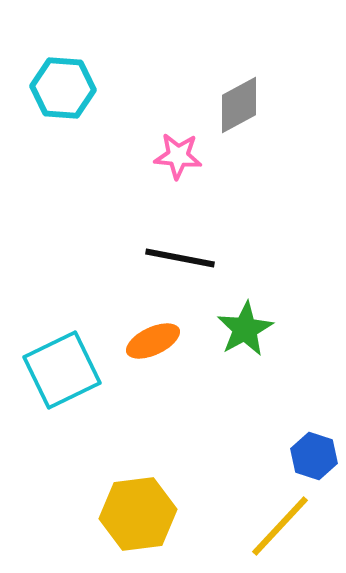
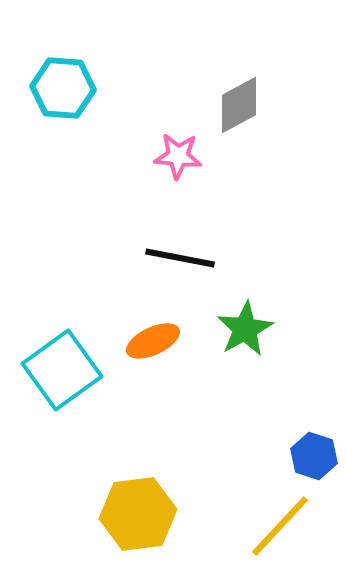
cyan square: rotated 10 degrees counterclockwise
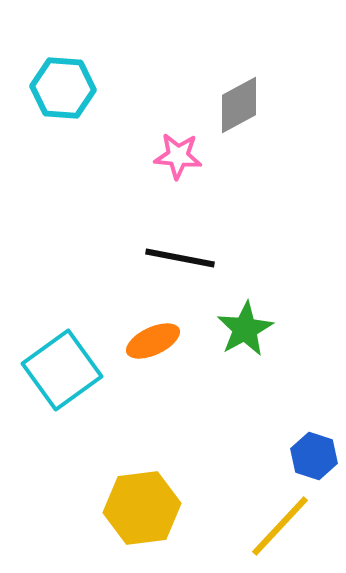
yellow hexagon: moved 4 px right, 6 px up
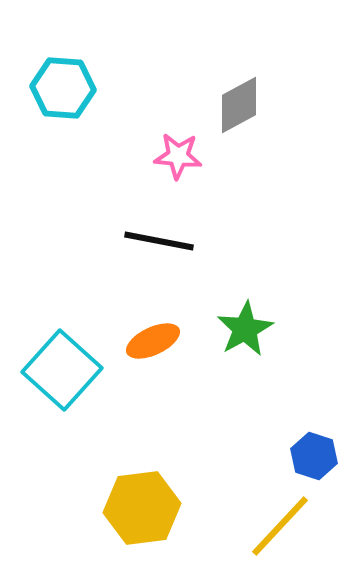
black line: moved 21 px left, 17 px up
cyan square: rotated 12 degrees counterclockwise
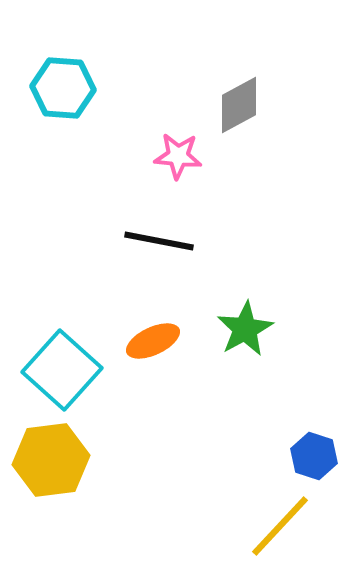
yellow hexagon: moved 91 px left, 48 px up
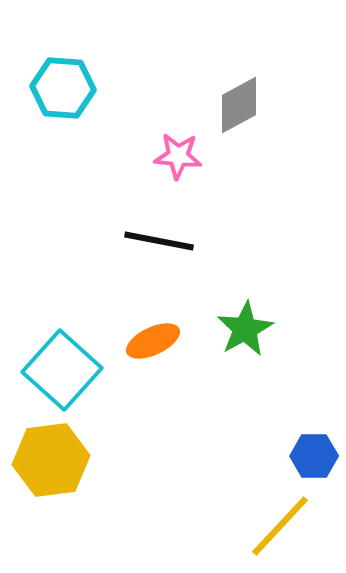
blue hexagon: rotated 18 degrees counterclockwise
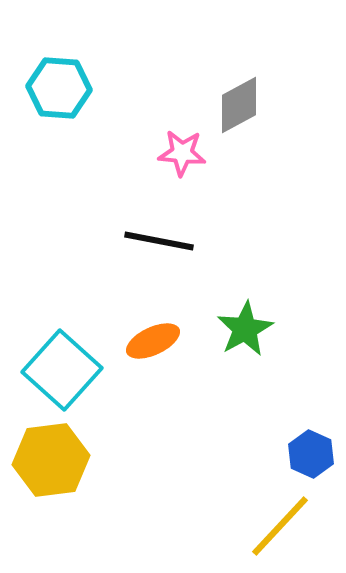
cyan hexagon: moved 4 px left
pink star: moved 4 px right, 3 px up
blue hexagon: moved 3 px left, 2 px up; rotated 24 degrees clockwise
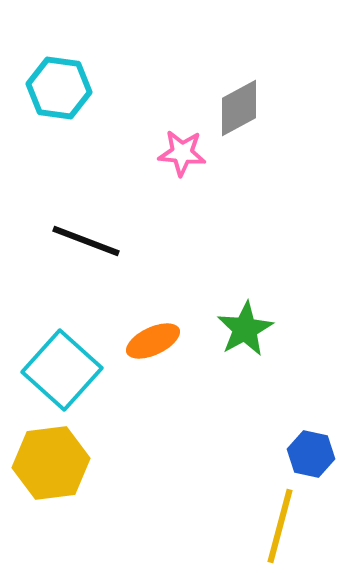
cyan hexagon: rotated 4 degrees clockwise
gray diamond: moved 3 px down
black line: moved 73 px left; rotated 10 degrees clockwise
blue hexagon: rotated 12 degrees counterclockwise
yellow hexagon: moved 3 px down
yellow line: rotated 28 degrees counterclockwise
